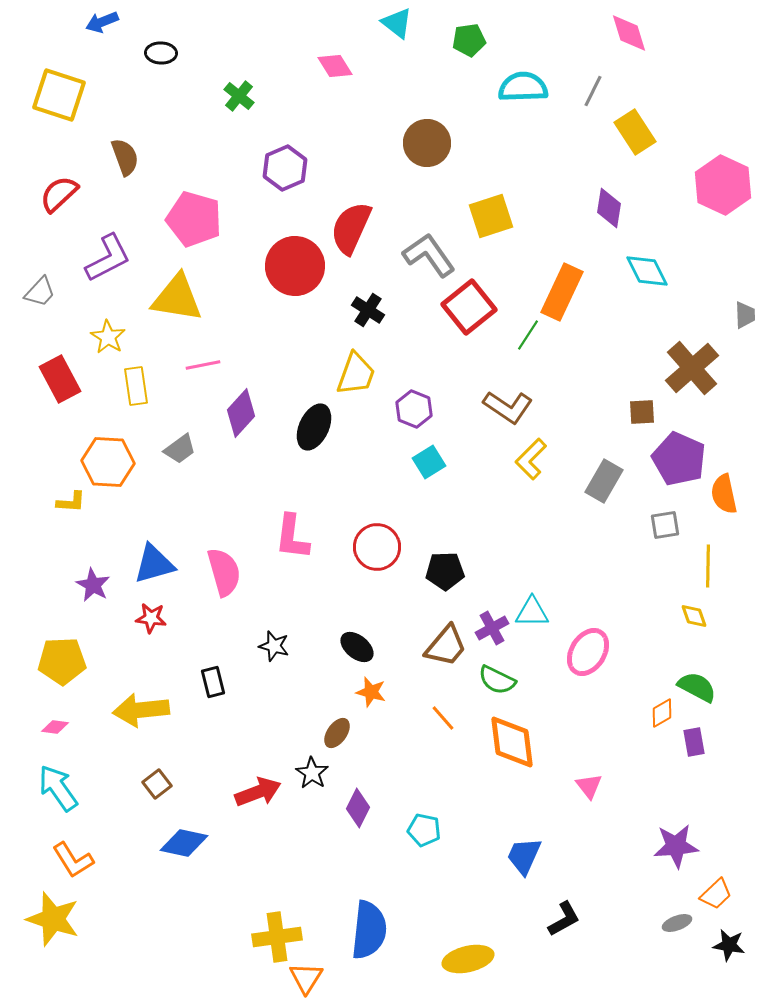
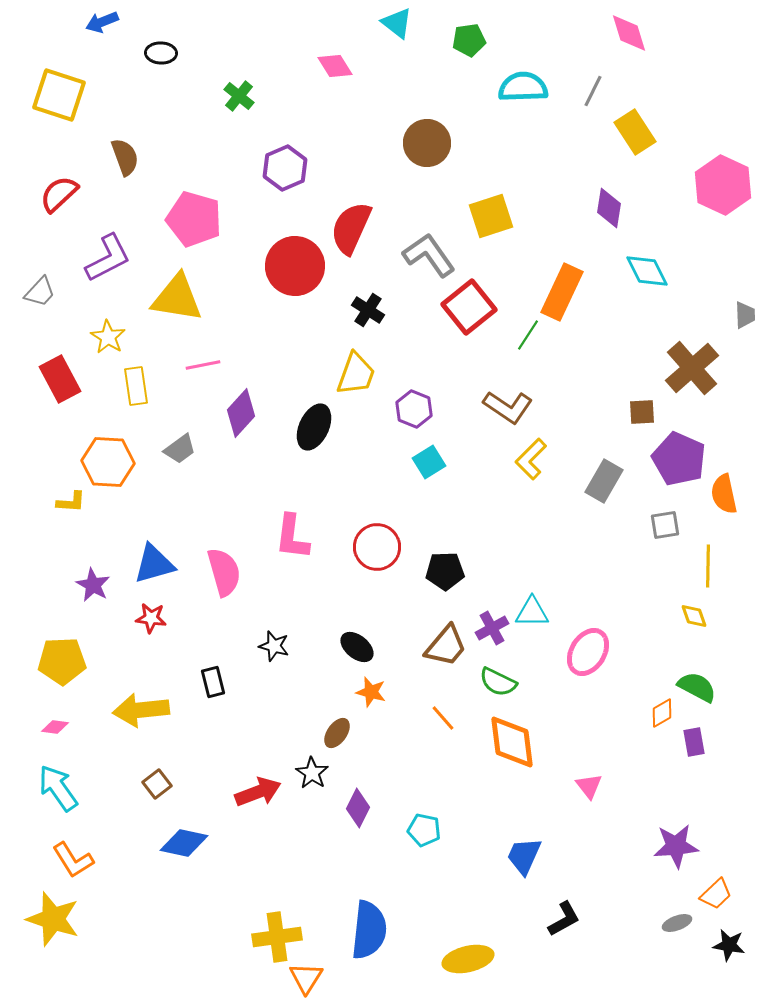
green semicircle at (497, 680): moved 1 px right, 2 px down
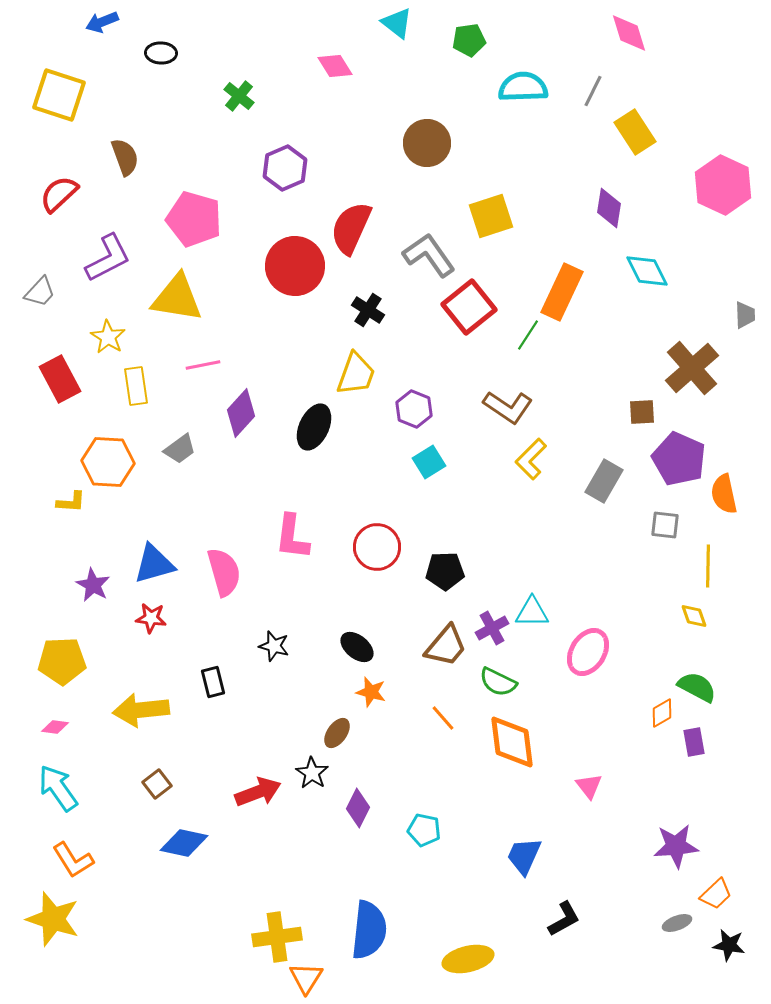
gray square at (665, 525): rotated 16 degrees clockwise
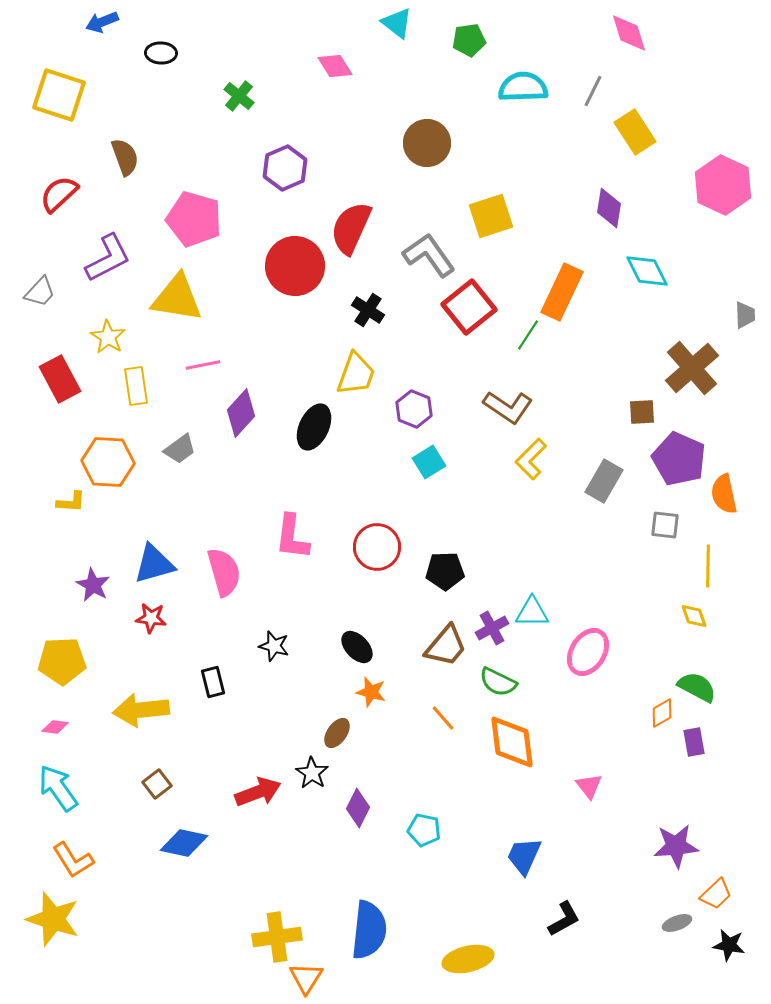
black ellipse at (357, 647): rotated 8 degrees clockwise
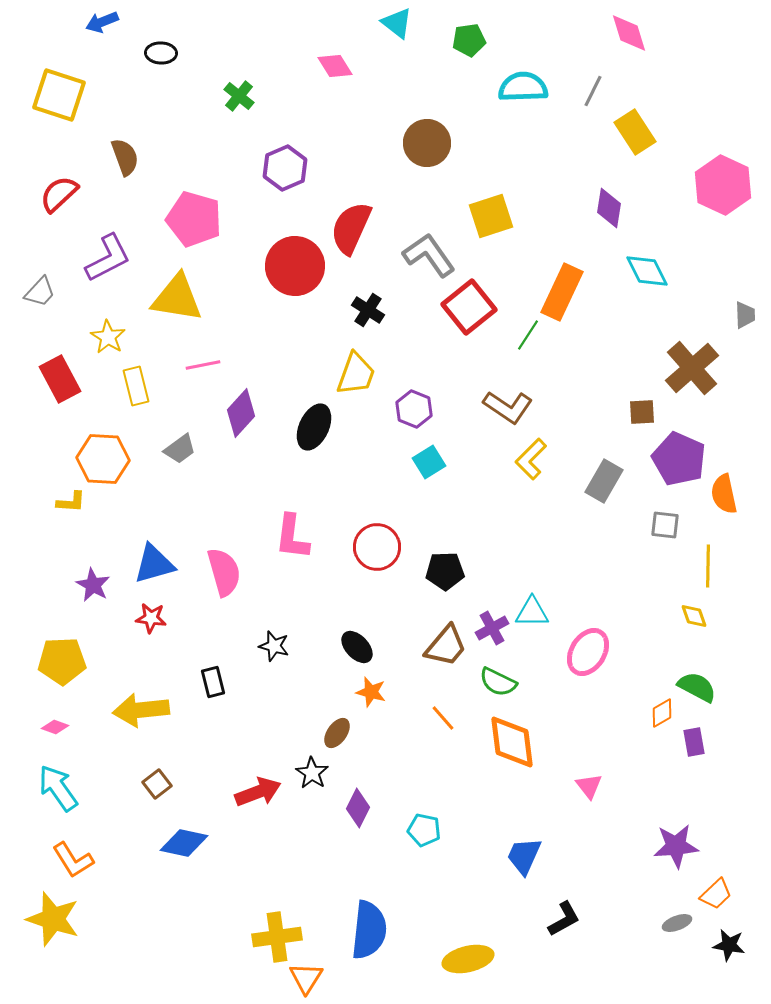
yellow rectangle at (136, 386): rotated 6 degrees counterclockwise
orange hexagon at (108, 462): moved 5 px left, 3 px up
pink diamond at (55, 727): rotated 12 degrees clockwise
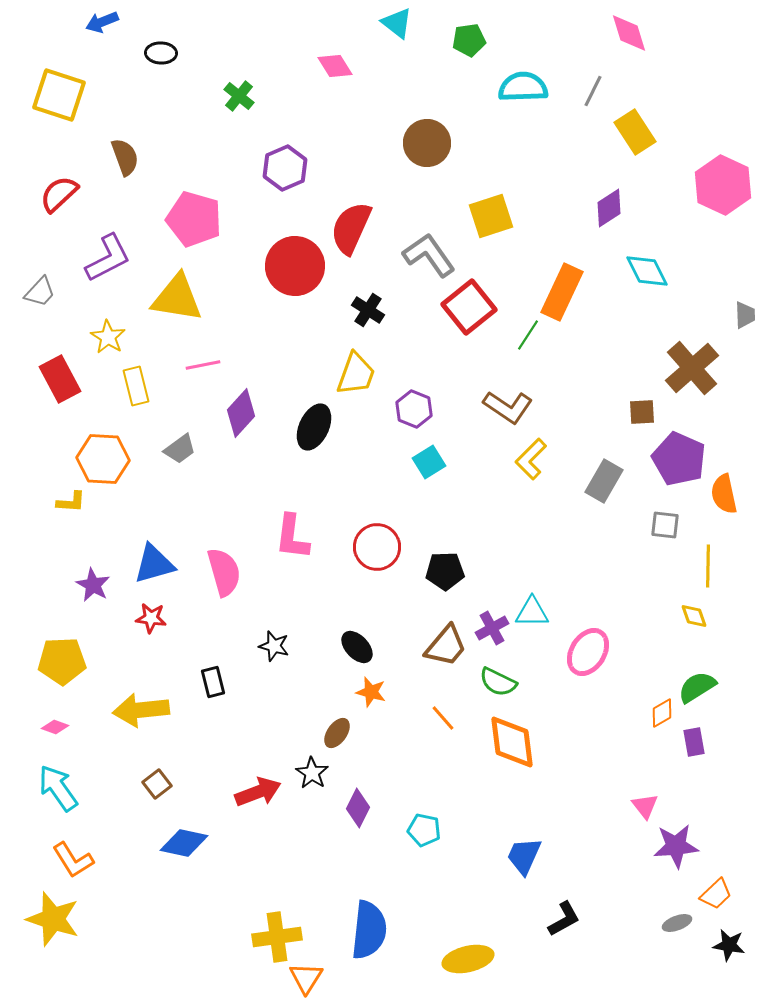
purple diamond at (609, 208): rotated 48 degrees clockwise
green semicircle at (697, 687): rotated 60 degrees counterclockwise
pink triangle at (589, 786): moved 56 px right, 20 px down
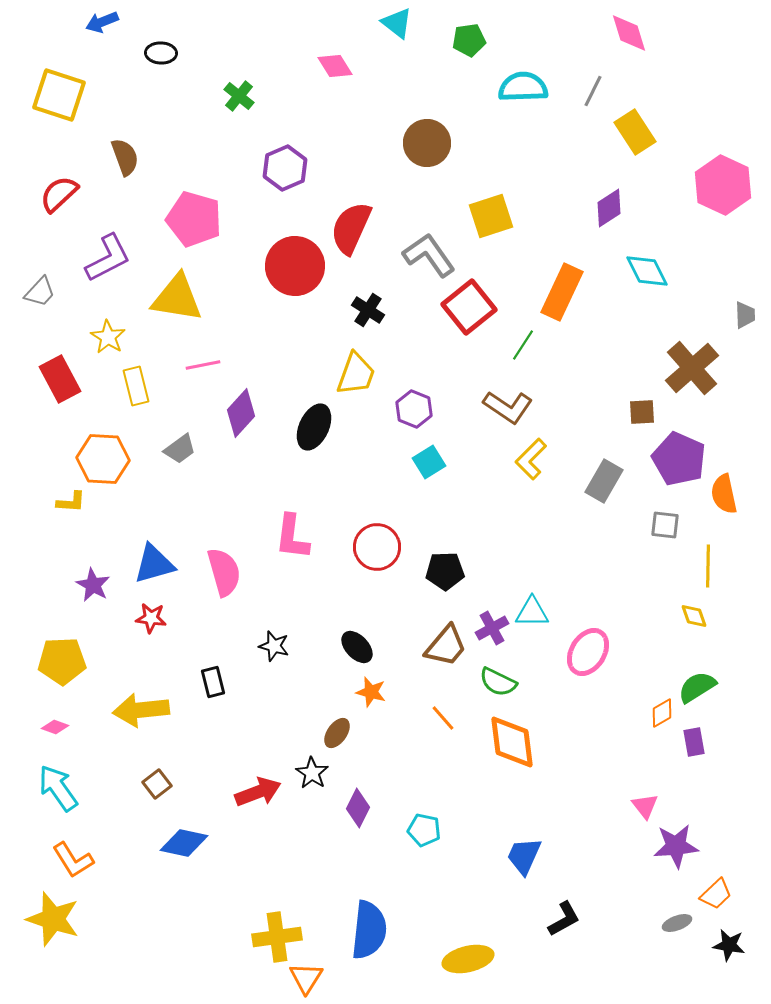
green line at (528, 335): moved 5 px left, 10 px down
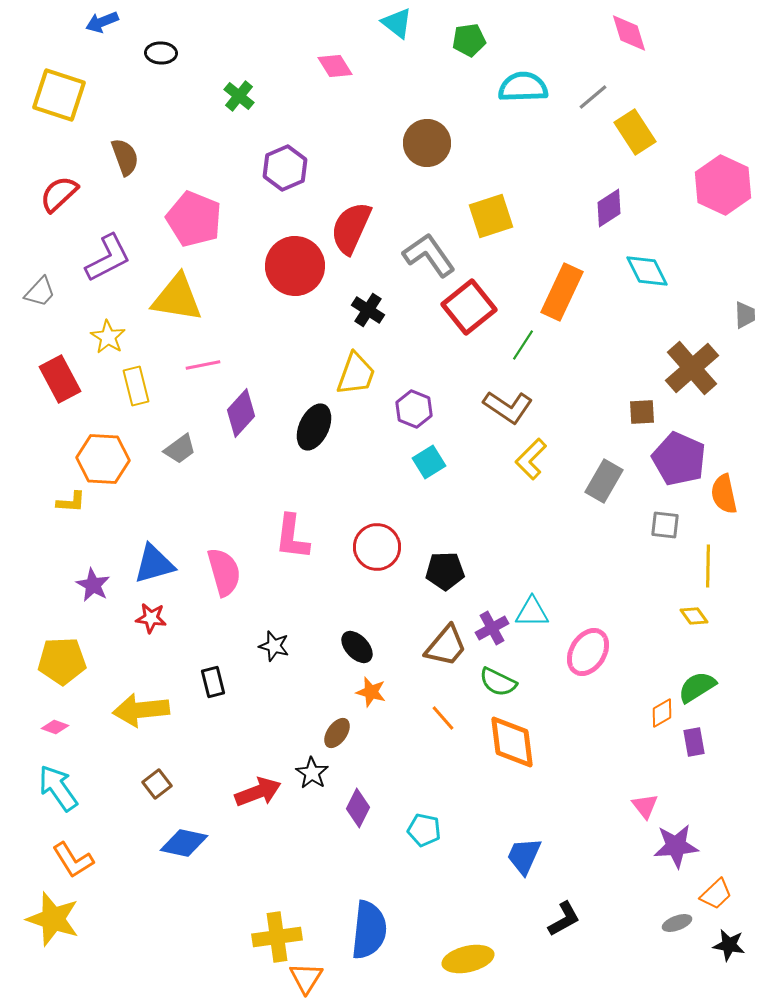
gray line at (593, 91): moved 6 px down; rotated 24 degrees clockwise
pink pentagon at (194, 219): rotated 6 degrees clockwise
yellow diamond at (694, 616): rotated 16 degrees counterclockwise
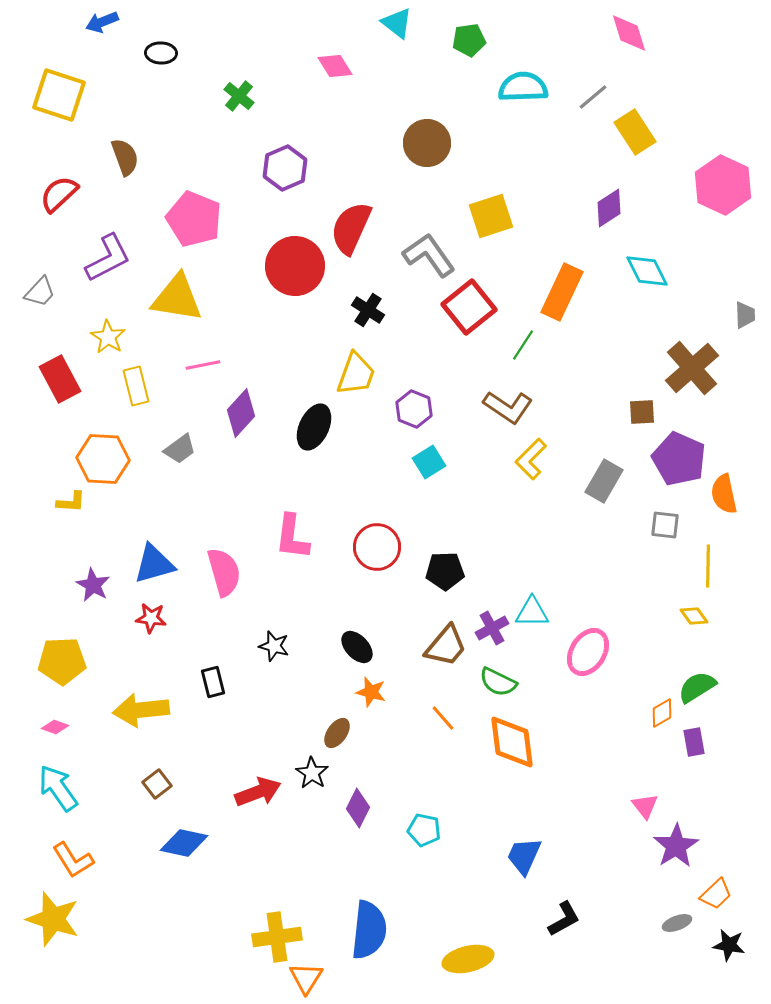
purple star at (676, 846): rotated 27 degrees counterclockwise
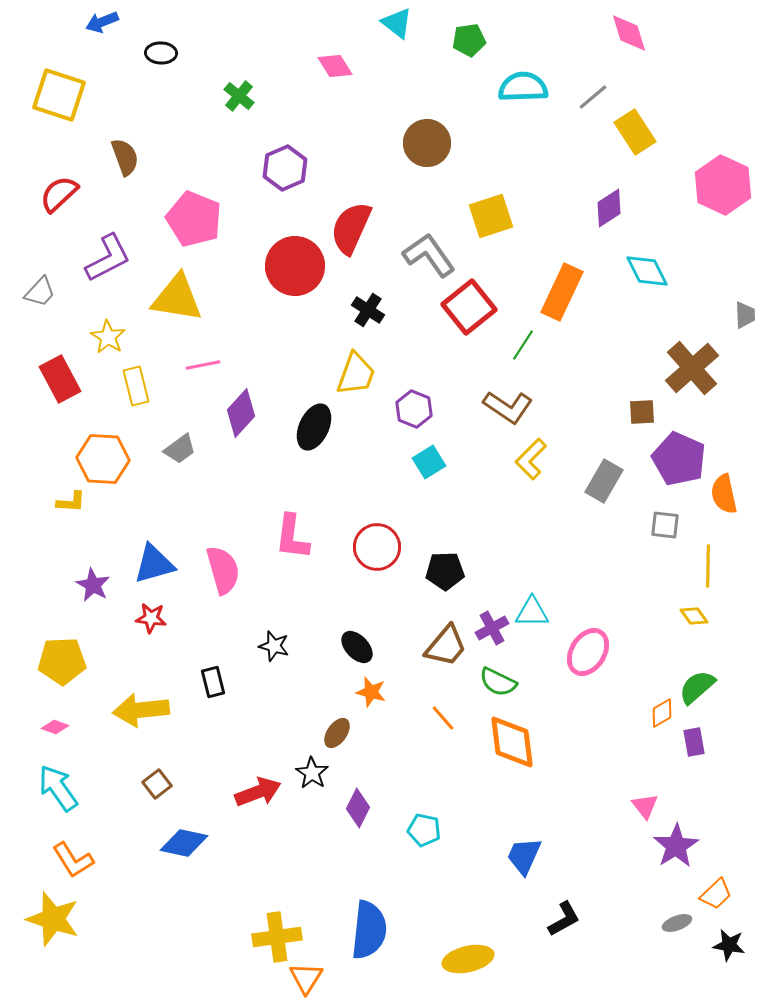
pink semicircle at (224, 572): moved 1 px left, 2 px up
green semicircle at (697, 687): rotated 9 degrees counterclockwise
